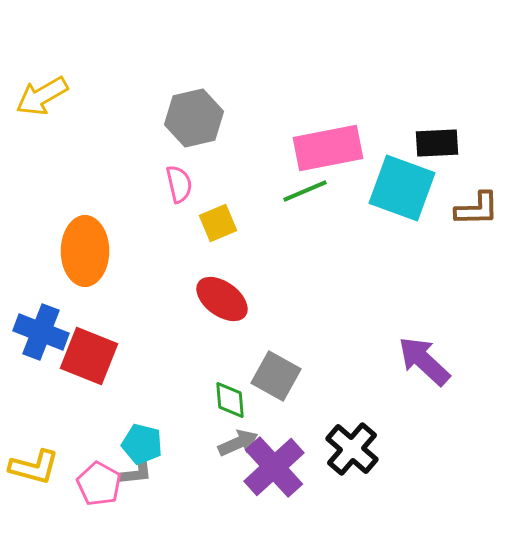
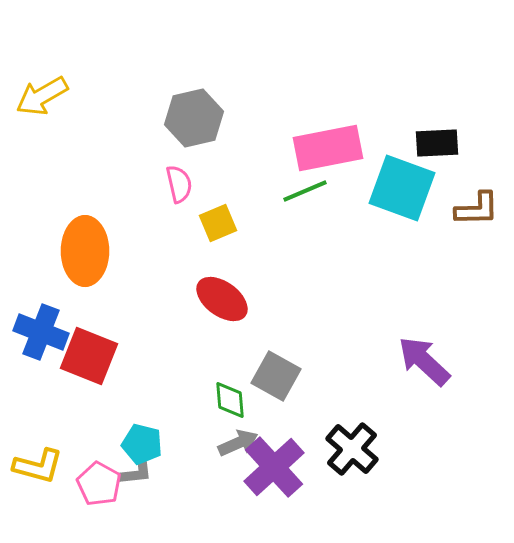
yellow L-shape: moved 4 px right, 1 px up
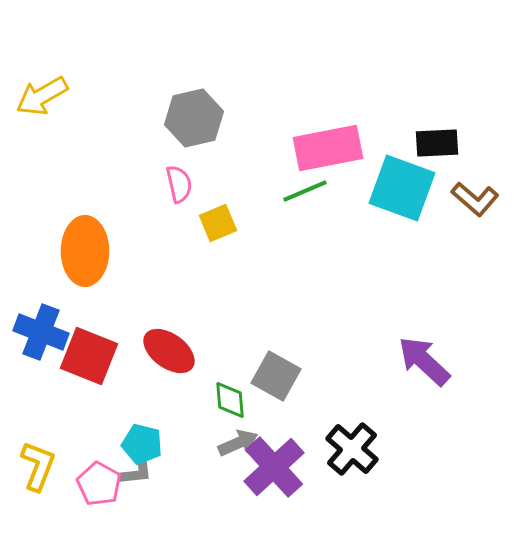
brown L-shape: moved 2 px left, 10 px up; rotated 42 degrees clockwise
red ellipse: moved 53 px left, 52 px down
yellow L-shape: rotated 84 degrees counterclockwise
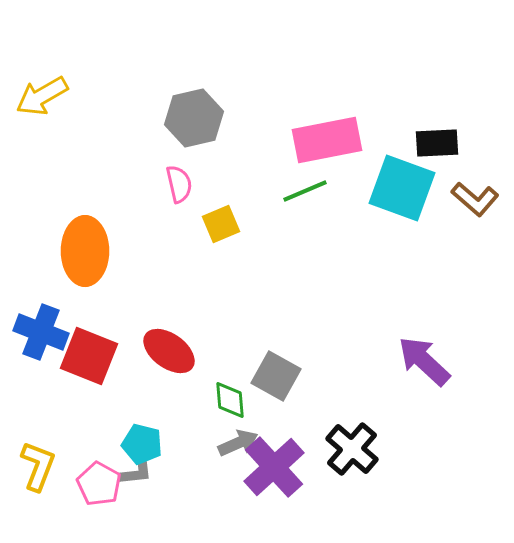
pink rectangle: moved 1 px left, 8 px up
yellow square: moved 3 px right, 1 px down
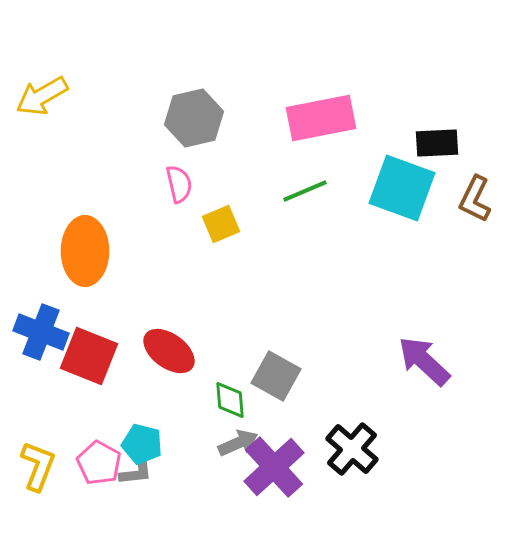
pink rectangle: moved 6 px left, 22 px up
brown L-shape: rotated 75 degrees clockwise
pink pentagon: moved 21 px up
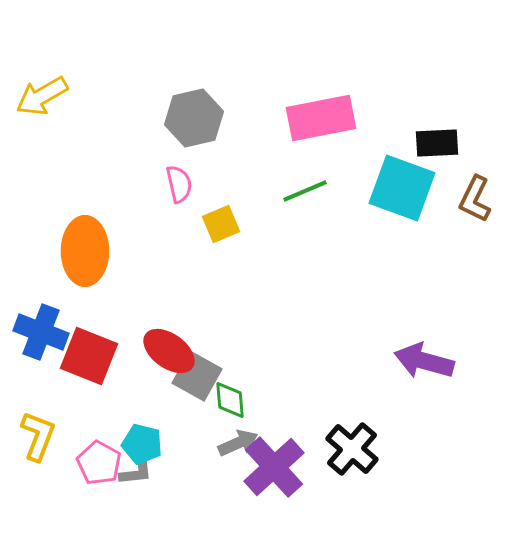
purple arrow: rotated 28 degrees counterclockwise
gray square: moved 79 px left
yellow L-shape: moved 30 px up
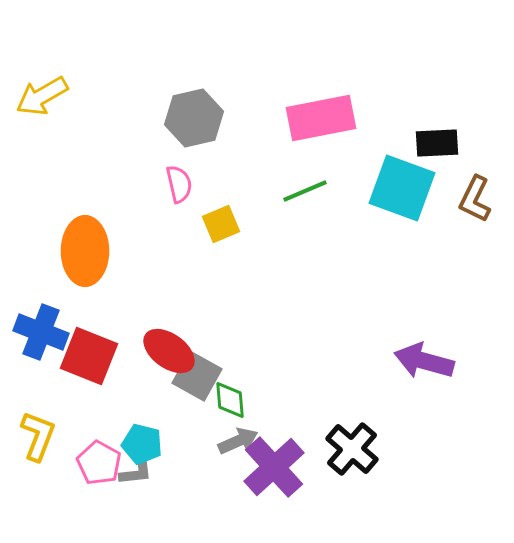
gray arrow: moved 2 px up
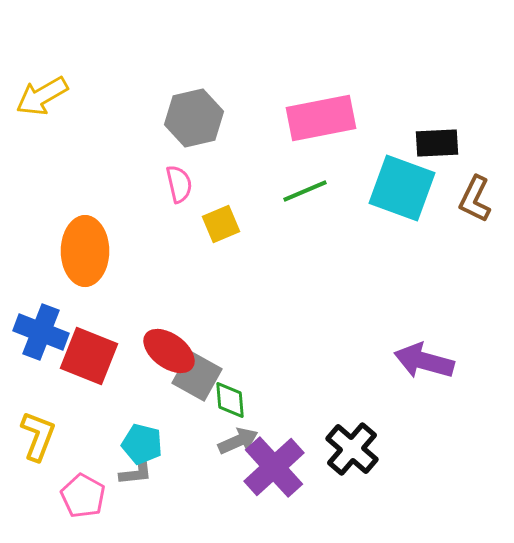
pink pentagon: moved 16 px left, 33 px down
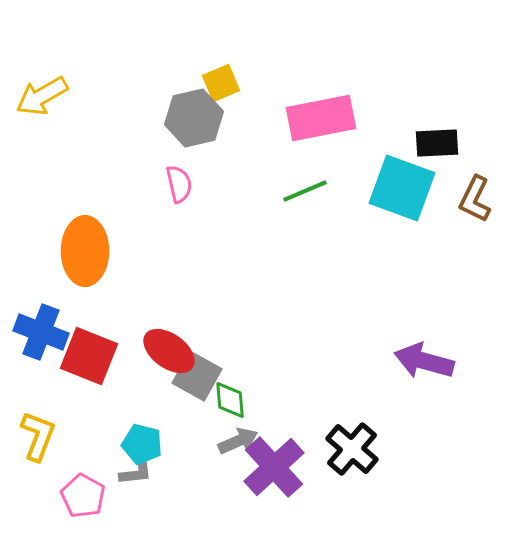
yellow square: moved 141 px up
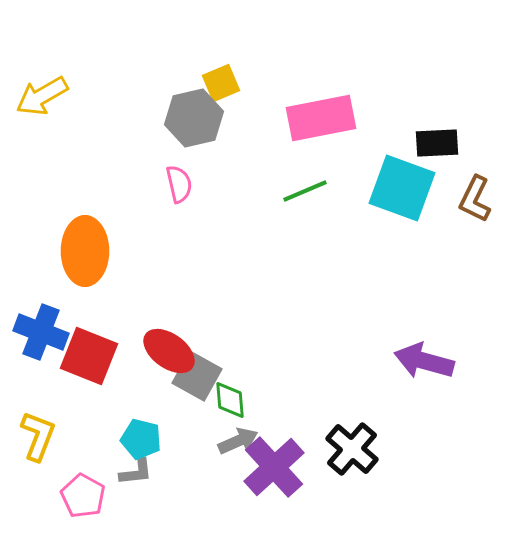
cyan pentagon: moved 1 px left, 5 px up
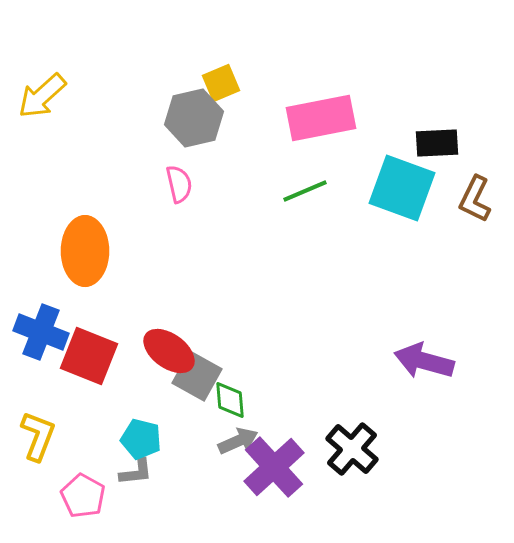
yellow arrow: rotated 12 degrees counterclockwise
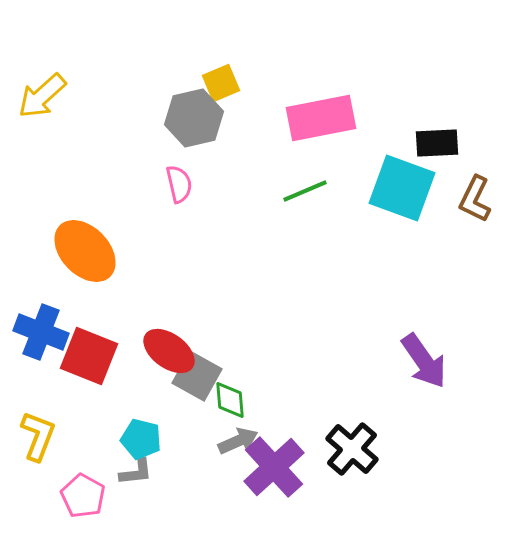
orange ellipse: rotated 44 degrees counterclockwise
purple arrow: rotated 140 degrees counterclockwise
